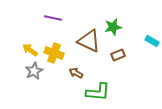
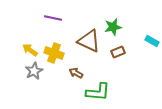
brown rectangle: moved 3 px up
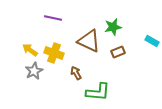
brown arrow: rotated 32 degrees clockwise
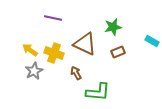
brown triangle: moved 4 px left, 3 px down
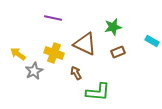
yellow arrow: moved 12 px left, 4 px down
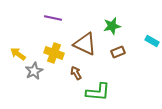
green star: moved 1 px left, 1 px up
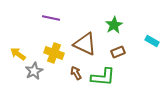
purple line: moved 2 px left
green star: moved 2 px right, 1 px up; rotated 18 degrees counterclockwise
green L-shape: moved 5 px right, 15 px up
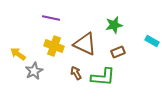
green star: rotated 18 degrees clockwise
yellow cross: moved 7 px up
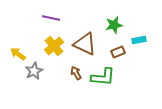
cyan rectangle: moved 13 px left, 1 px up; rotated 40 degrees counterclockwise
yellow cross: rotated 30 degrees clockwise
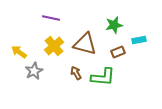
brown triangle: rotated 10 degrees counterclockwise
yellow arrow: moved 1 px right, 2 px up
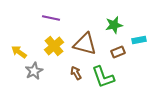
green L-shape: rotated 65 degrees clockwise
